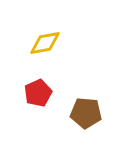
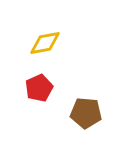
red pentagon: moved 1 px right, 5 px up
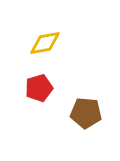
red pentagon: rotated 8 degrees clockwise
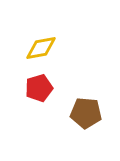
yellow diamond: moved 4 px left, 5 px down
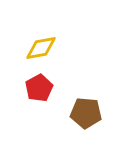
red pentagon: rotated 12 degrees counterclockwise
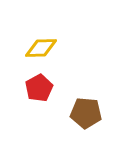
yellow diamond: rotated 8 degrees clockwise
